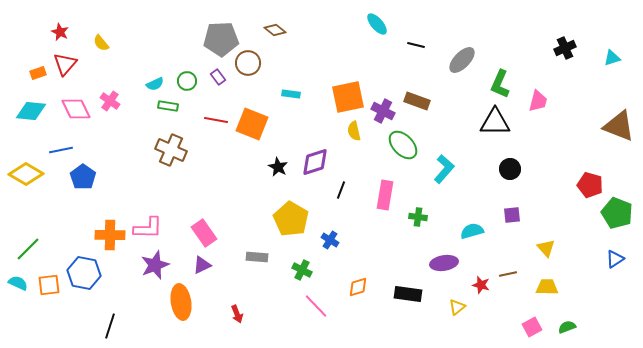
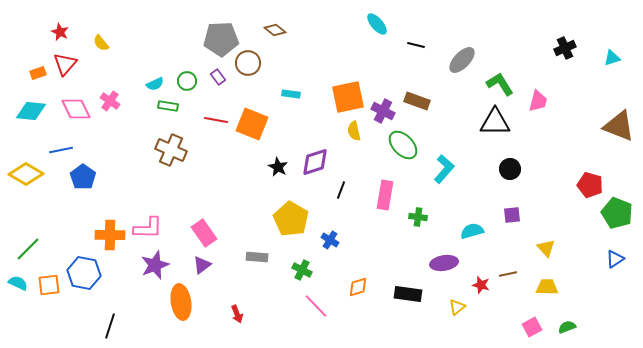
green L-shape at (500, 84): rotated 124 degrees clockwise
purple triangle at (202, 265): rotated 12 degrees counterclockwise
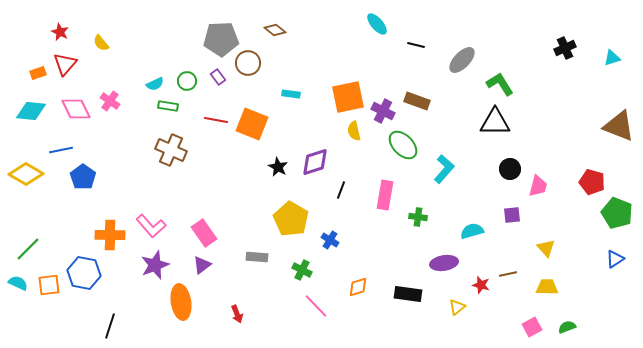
pink trapezoid at (538, 101): moved 85 px down
red pentagon at (590, 185): moved 2 px right, 3 px up
pink L-shape at (148, 228): moved 3 px right, 2 px up; rotated 48 degrees clockwise
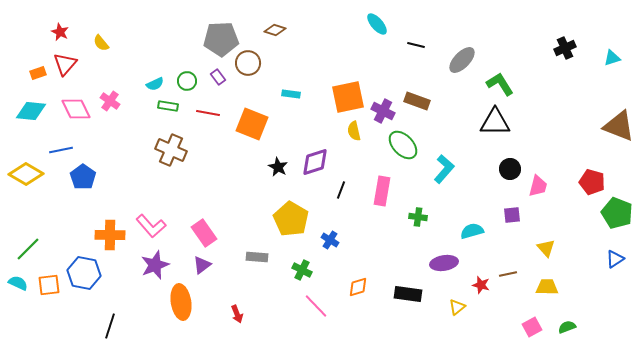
brown diamond at (275, 30): rotated 20 degrees counterclockwise
red line at (216, 120): moved 8 px left, 7 px up
pink rectangle at (385, 195): moved 3 px left, 4 px up
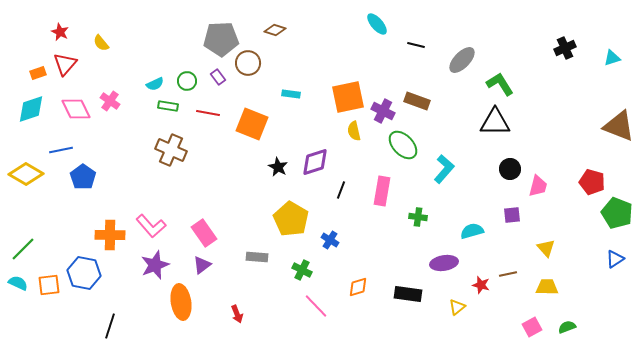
cyan diamond at (31, 111): moved 2 px up; rotated 24 degrees counterclockwise
green line at (28, 249): moved 5 px left
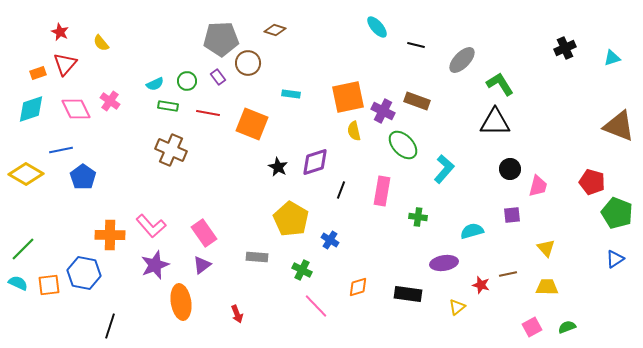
cyan ellipse at (377, 24): moved 3 px down
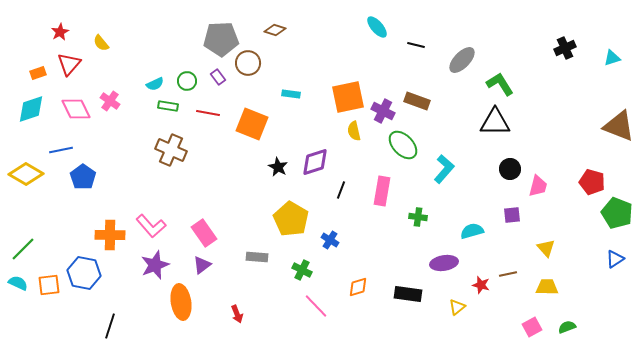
red star at (60, 32): rotated 18 degrees clockwise
red triangle at (65, 64): moved 4 px right
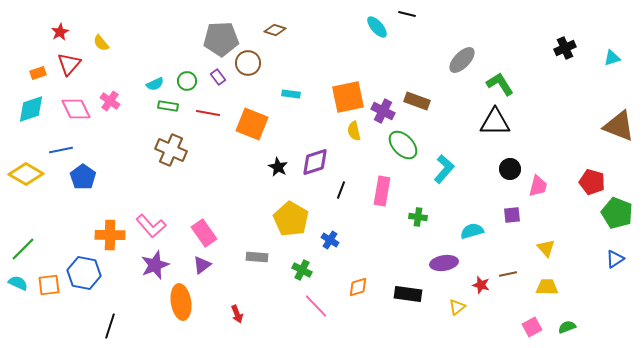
black line at (416, 45): moved 9 px left, 31 px up
